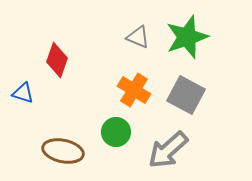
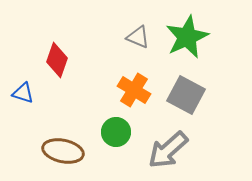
green star: rotated 6 degrees counterclockwise
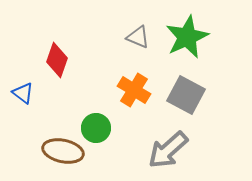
blue triangle: rotated 20 degrees clockwise
green circle: moved 20 px left, 4 px up
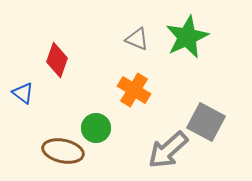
gray triangle: moved 1 px left, 2 px down
gray square: moved 20 px right, 27 px down
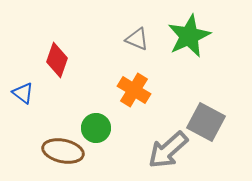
green star: moved 2 px right, 1 px up
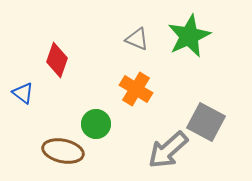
orange cross: moved 2 px right, 1 px up
green circle: moved 4 px up
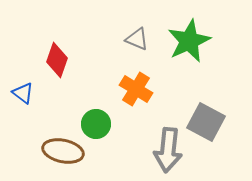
green star: moved 5 px down
gray arrow: rotated 42 degrees counterclockwise
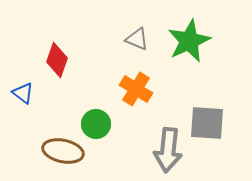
gray square: moved 1 px right, 1 px down; rotated 24 degrees counterclockwise
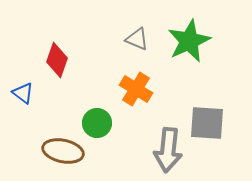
green circle: moved 1 px right, 1 px up
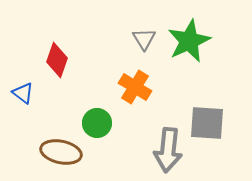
gray triangle: moved 7 px right; rotated 35 degrees clockwise
orange cross: moved 1 px left, 2 px up
brown ellipse: moved 2 px left, 1 px down
